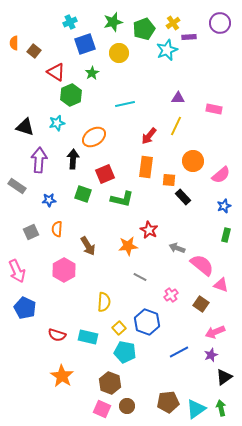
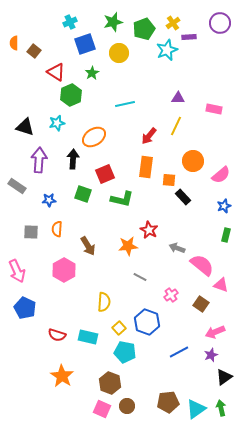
gray square at (31, 232): rotated 28 degrees clockwise
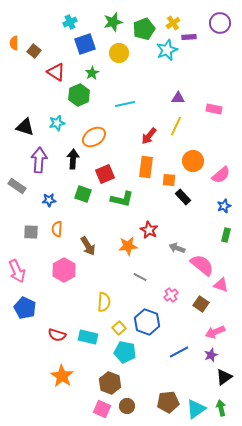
green hexagon at (71, 95): moved 8 px right
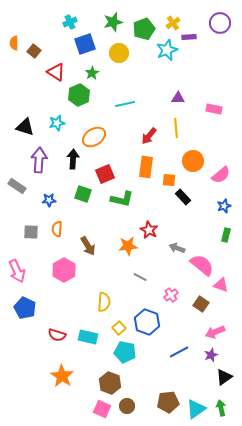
yellow line at (176, 126): moved 2 px down; rotated 30 degrees counterclockwise
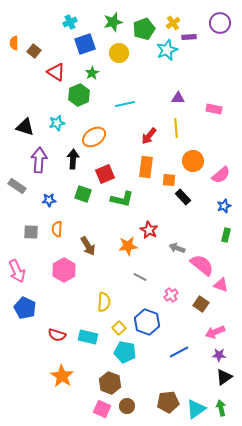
purple star at (211, 355): moved 8 px right; rotated 24 degrees clockwise
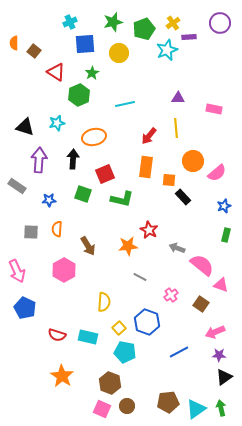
blue square at (85, 44): rotated 15 degrees clockwise
orange ellipse at (94, 137): rotated 20 degrees clockwise
pink semicircle at (221, 175): moved 4 px left, 2 px up
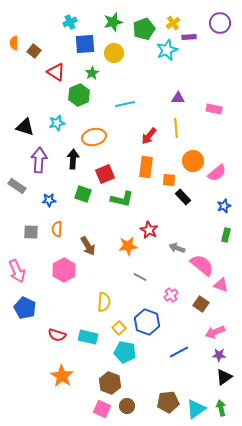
yellow circle at (119, 53): moved 5 px left
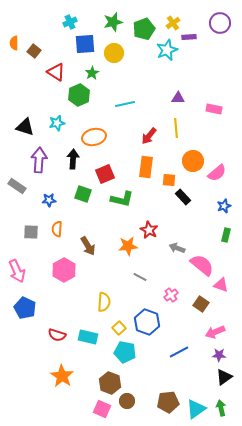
brown circle at (127, 406): moved 5 px up
